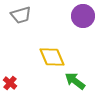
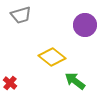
purple circle: moved 2 px right, 9 px down
yellow diamond: rotated 28 degrees counterclockwise
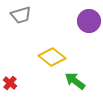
purple circle: moved 4 px right, 4 px up
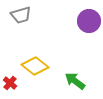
yellow diamond: moved 17 px left, 9 px down
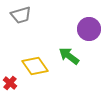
purple circle: moved 8 px down
yellow diamond: rotated 16 degrees clockwise
green arrow: moved 6 px left, 25 px up
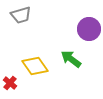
green arrow: moved 2 px right, 3 px down
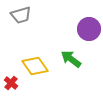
red cross: moved 1 px right
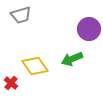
green arrow: moved 1 px right; rotated 60 degrees counterclockwise
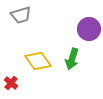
green arrow: rotated 50 degrees counterclockwise
yellow diamond: moved 3 px right, 5 px up
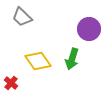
gray trapezoid: moved 1 px right, 2 px down; rotated 60 degrees clockwise
